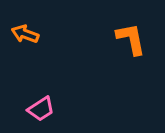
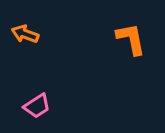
pink trapezoid: moved 4 px left, 3 px up
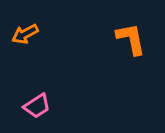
orange arrow: rotated 48 degrees counterclockwise
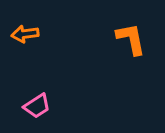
orange arrow: rotated 20 degrees clockwise
